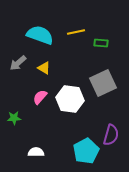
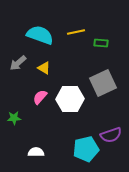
white hexagon: rotated 8 degrees counterclockwise
purple semicircle: rotated 55 degrees clockwise
cyan pentagon: moved 2 px up; rotated 15 degrees clockwise
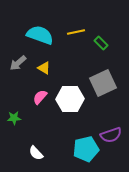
green rectangle: rotated 40 degrees clockwise
white semicircle: moved 1 px down; rotated 133 degrees counterclockwise
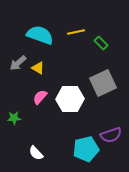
yellow triangle: moved 6 px left
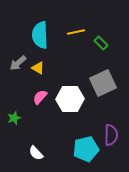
cyan semicircle: rotated 112 degrees counterclockwise
green star: rotated 16 degrees counterclockwise
purple semicircle: rotated 70 degrees counterclockwise
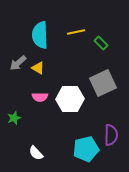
pink semicircle: rotated 133 degrees counterclockwise
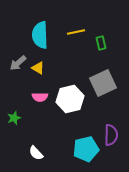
green rectangle: rotated 32 degrees clockwise
white hexagon: rotated 12 degrees counterclockwise
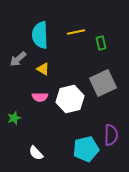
gray arrow: moved 4 px up
yellow triangle: moved 5 px right, 1 px down
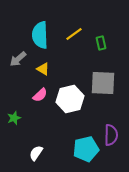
yellow line: moved 2 px left, 2 px down; rotated 24 degrees counterclockwise
gray square: rotated 28 degrees clockwise
pink semicircle: moved 2 px up; rotated 42 degrees counterclockwise
white semicircle: rotated 77 degrees clockwise
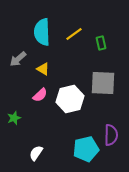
cyan semicircle: moved 2 px right, 3 px up
